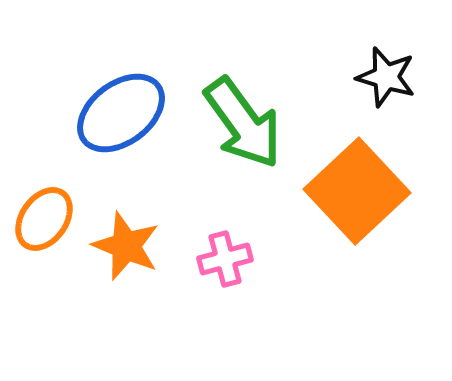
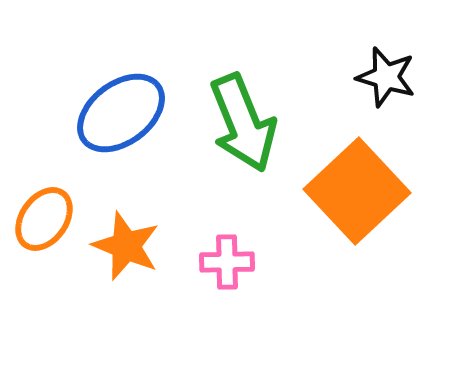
green arrow: rotated 14 degrees clockwise
pink cross: moved 2 px right, 3 px down; rotated 14 degrees clockwise
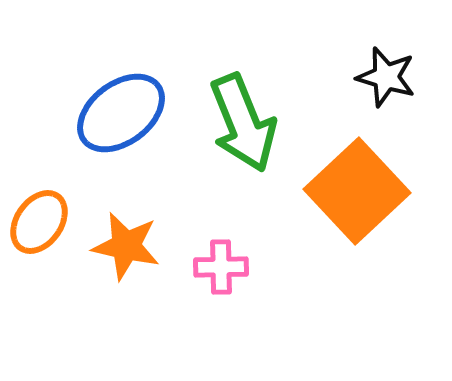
orange ellipse: moved 5 px left, 3 px down
orange star: rotated 10 degrees counterclockwise
pink cross: moved 6 px left, 5 px down
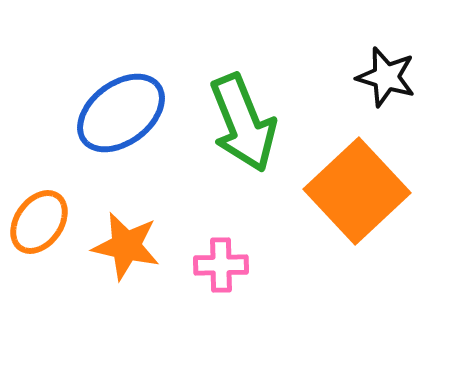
pink cross: moved 2 px up
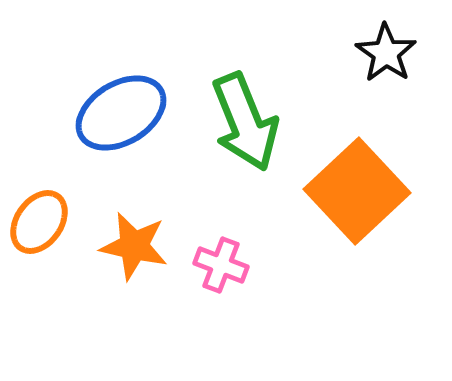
black star: moved 24 px up; rotated 18 degrees clockwise
blue ellipse: rotated 6 degrees clockwise
green arrow: moved 2 px right, 1 px up
orange star: moved 8 px right
pink cross: rotated 22 degrees clockwise
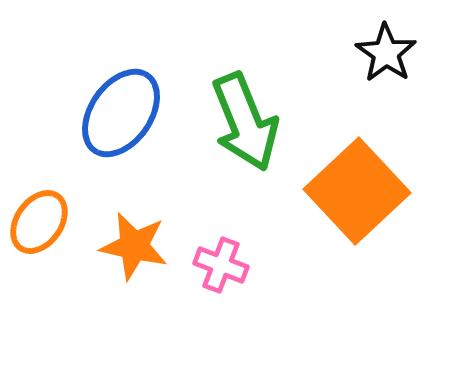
blue ellipse: rotated 24 degrees counterclockwise
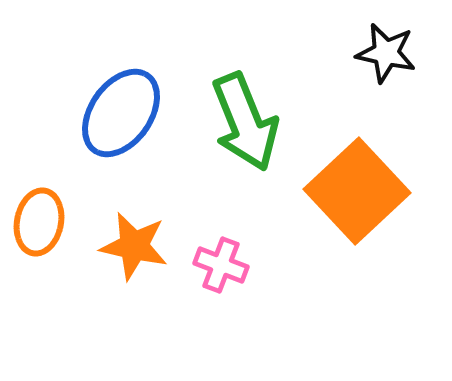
black star: rotated 22 degrees counterclockwise
orange ellipse: rotated 24 degrees counterclockwise
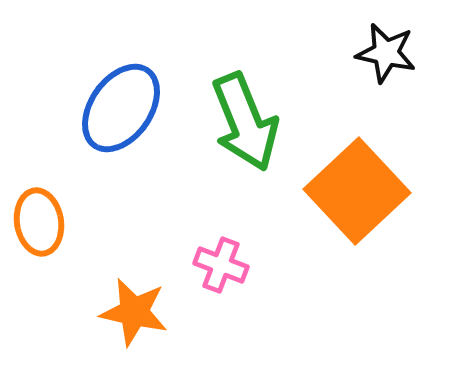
blue ellipse: moved 5 px up
orange ellipse: rotated 20 degrees counterclockwise
orange star: moved 66 px down
